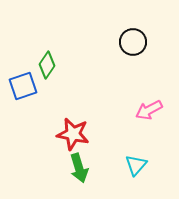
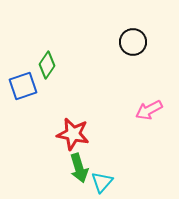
cyan triangle: moved 34 px left, 17 px down
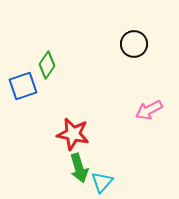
black circle: moved 1 px right, 2 px down
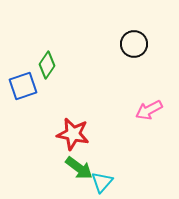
green arrow: rotated 36 degrees counterclockwise
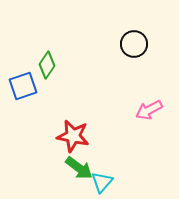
red star: moved 2 px down
